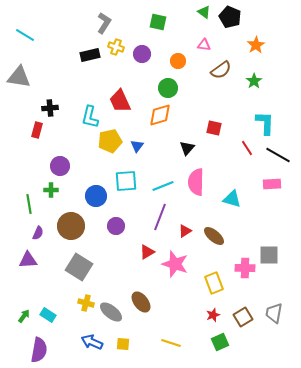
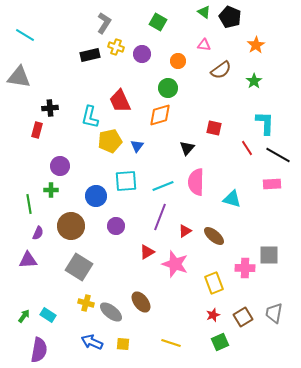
green square at (158, 22): rotated 18 degrees clockwise
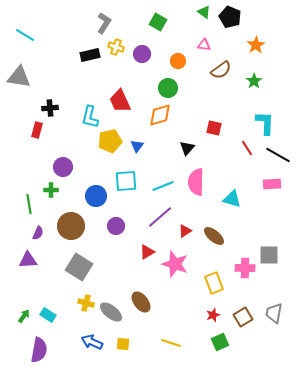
purple circle at (60, 166): moved 3 px right, 1 px down
purple line at (160, 217): rotated 28 degrees clockwise
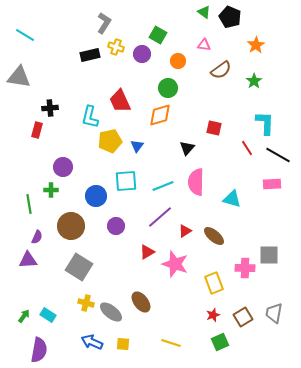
green square at (158, 22): moved 13 px down
purple semicircle at (38, 233): moved 1 px left, 4 px down
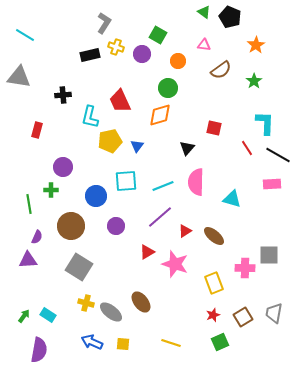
black cross at (50, 108): moved 13 px right, 13 px up
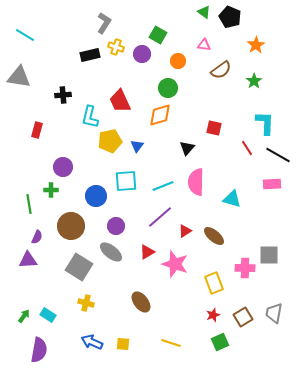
gray ellipse at (111, 312): moved 60 px up
